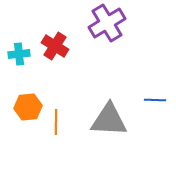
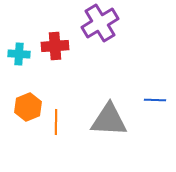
purple cross: moved 7 px left
red cross: rotated 36 degrees counterclockwise
cyan cross: rotated 10 degrees clockwise
orange hexagon: rotated 16 degrees counterclockwise
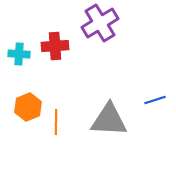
blue line: rotated 20 degrees counterclockwise
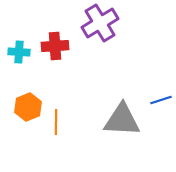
cyan cross: moved 2 px up
blue line: moved 6 px right
gray triangle: moved 13 px right
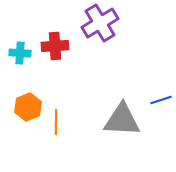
cyan cross: moved 1 px right, 1 px down
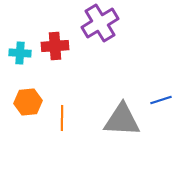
orange hexagon: moved 5 px up; rotated 16 degrees clockwise
orange line: moved 6 px right, 4 px up
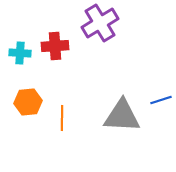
gray triangle: moved 4 px up
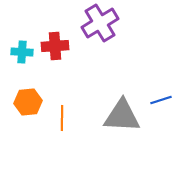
cyan cross: moved 2 px right, 1 px up
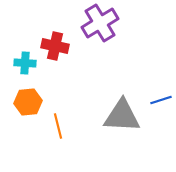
red cross: rotated 16 degrees clockwise
cyan cross: moved 3 px right, 11 px down
orange line: moved 4 px left, 8 px down; rotated 15 degrees counterclockwise
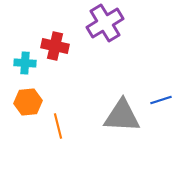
purple cross: moved 5 px right
